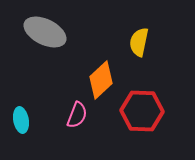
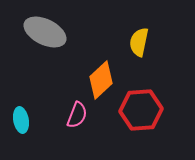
red hexagon: moved 1 px left, 1 px up; rotated 6 degrees counterclockwise
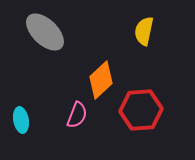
gray ellipse: rotated 18 degrees clockwise
yellow semicircle: moved 5 px right, 11 px up
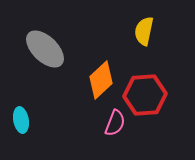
gray ellipse: moved 17 px down
red hexagon: moved 4 px right, 15 px up
pink semicircle: moved 38 px right, 8 px down
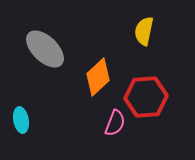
orange diamond: moved 3 px left, 3 px up
red hexagon: moved 1 px right, 2 px down
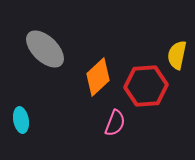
yellow semicircle: moved 33 px right, 24 px down
red hexagon: moved 11 px up
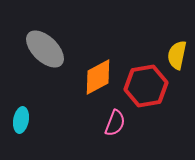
orange diamond: rotated 15 degrees clockwise
red hexagon: rotated 6 degrees counterclockwise
cyan ellipse: rotated 20 degrees clockwise
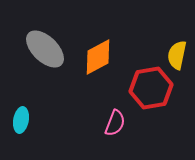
orange diamond: moved 20 px up
red hexagon: moved 5 px right, 2 px down
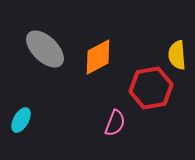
yellow semicircle: rotated 16 degrees counterclockwise
cyan ellipse: rotated 20 degrees clockwise
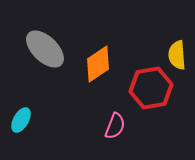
orange diamond: moved 7 px down; rotated 6 degrees counterclockwise
pink semicircle: moved 3 px down
